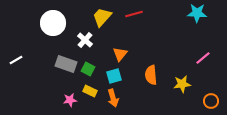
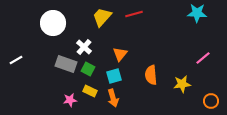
white cross: moved 1 px left, 7 px down
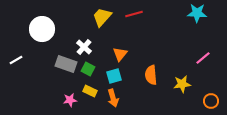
white circle: moved 11 px left, 6 px down
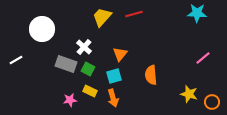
yellow star: moved 7 px right, 10 px down; rotated 24 degrees clockwise
orange circle: moved 1 px right, 1 px down
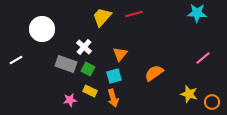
orange semicircle: moved 3 px right, 2 px up; rotated 60 degrees clockwise
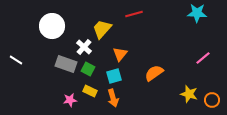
yellow trapezoid: moved 12 px down
white circle: moved 10 px right, 3 px up
white line: rotated 64 degrees clockwise
orange circle: moved 2 px up
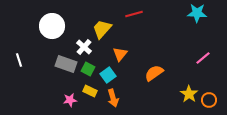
white line: moved 3 px right; rotated 40 degrees clockwise
cyan square: moved 6 px left, 1 px up; rotated 21 degrees counterclockwise
yellow star: rotated 18 degrees clockwise
orange circle: moved 3 px left
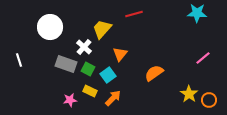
white circle: moved 2 px left, 1 px down
orange arrow: rotated 120 degrees counterclockwise
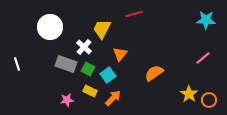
cyan star: moved 9 px right, 7 px down
yellow trapezoid: rotated 15 degrees counterclockwise
white line: moved 2 px left, 4 px down
pink star: moved 3 px left
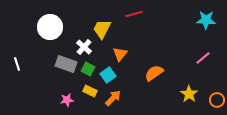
orange circle: moved 8 px right
